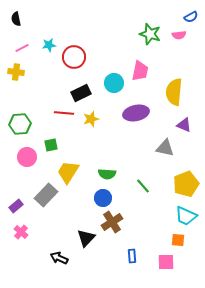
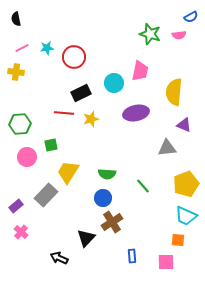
cyan star: moved 2 px left, 3 px down
gray triangle: moved 2 px right; rotated 18 degrees counterclockwise
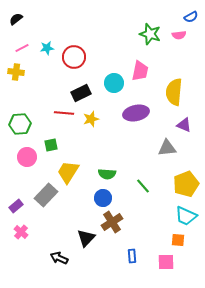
black semicircle: rotated 64 degrees clockwise
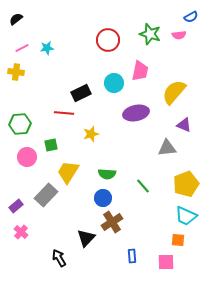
red circle: moved 34 px right, 17 px up
yellow semicircle: rotated 36 degrees clockwise
yellow star: moved 15 px down
black arrow: rotated 36 degrees clockwise
